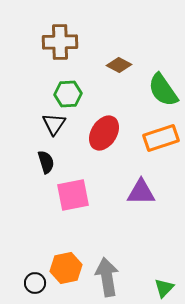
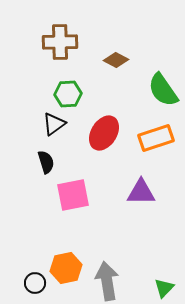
brown diamond: moved 3 px left, 5 px up
black triangle: rotated 20 degrees clockwise
orange rectangle: moved 5 px left
gray arrow: moved 4 px down
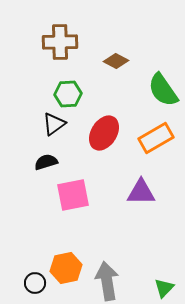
brown diamond: moved 1 px down
orange rectangle: rotated 12 degrees counterclockwise
black semicircle: rotated 90 degrees counterclockwise
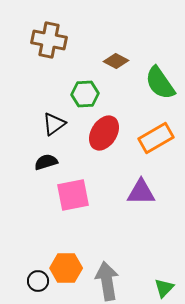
brown cross: moved 11 px left, 2 px up; rotated 12 degrees clockwise
green semicircle: moved 3 px left, 7 px up
green hexagon: moved 17 px right
orange hexagon: rotated 12 degrees clockwise
black circle: moved 3 px right, 2 px up
